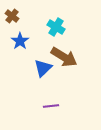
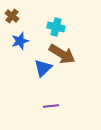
cyan cross: rotated 18 degrees counterclockwise
blue star: rotated 18 degrees clockwise
brown arrow: moved 2 px left, 3 px up
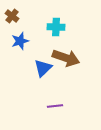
cyan cross: rotated 12 degrees counterclockwise
brown arrow: moved 4 px right, 4 px down; rotated 12 degrees counterclockwise
purple line: moved 4 px right
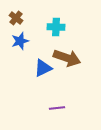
brown cross: moved 4 px right, 2 px down
brown arrow: moved 1 px right
blue triangle: rotated 18 degrees clockwise
purple line: moved 2 px right, 2 px down
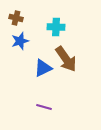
brown cross: rotated 24 degrees counterclockwise
brown arrow: moved 1 px left, 1 px down; rotated 36 degrees clockwise
purple line: moved 13 px left, 1 px up; rotated 21 degrees clockwise
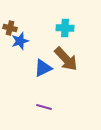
brown cross: moved 6 px left, 10 px down
cyan cross: moved 9 px right, 1 px down
brown arrow: rotated 8 degrees counterclockwise
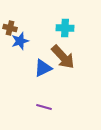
brown arrow: moved 3 px left, 2 px up
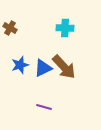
brown cross: rotated 16 degrees clockwise
blue star: moved 24 px down
brown arrow: moved 1 px right, 10 px down
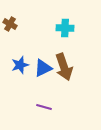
brown cross: moved 4 px up
brown arrow: rotated 24 degrees clockwise
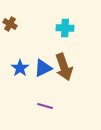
blue star: moved 3 px down; rotated 18 degrees counterclockwise
purple line: moved 1 px right, 1 px up
